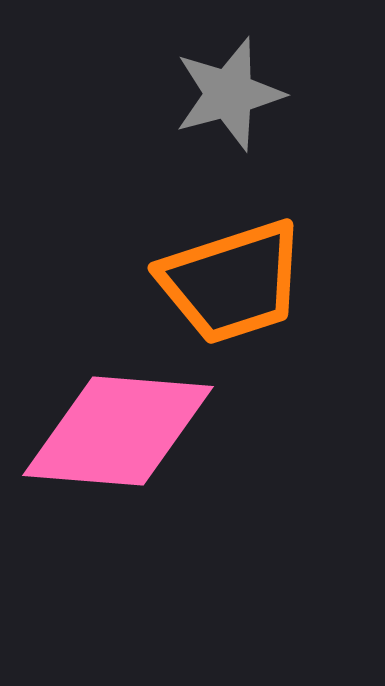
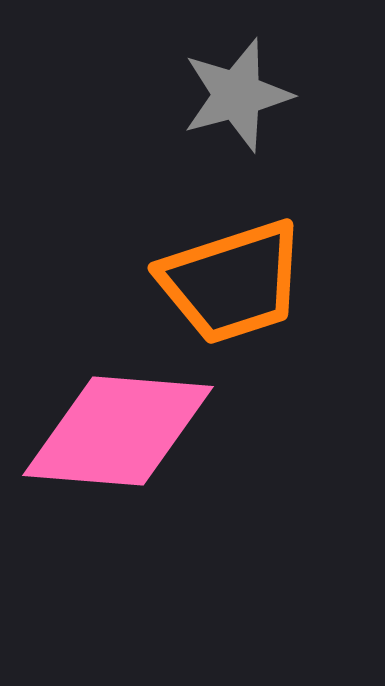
gray star: moved 8 px right, 1 px down
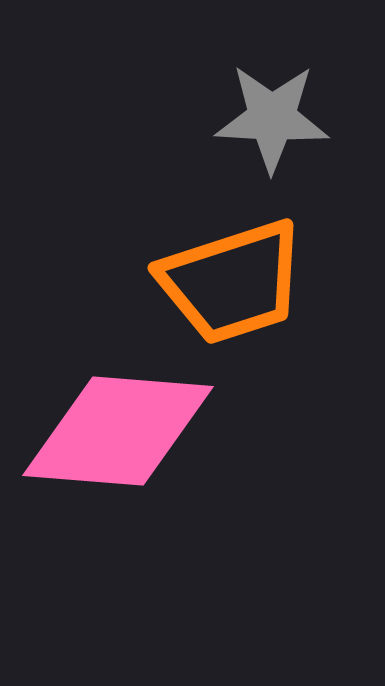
gray star: moved 35 px right, 23 px down; rotated 18 degrees clockwise
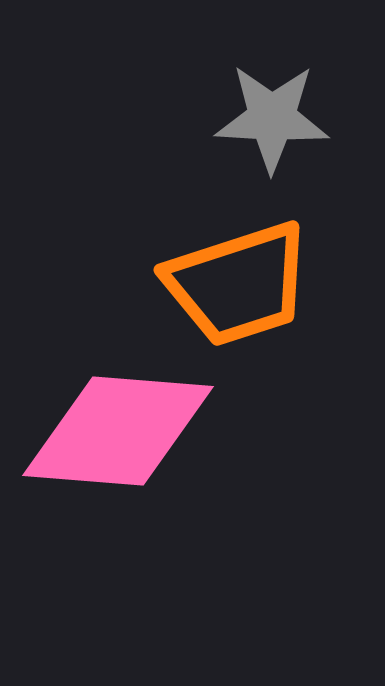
orange trapezoid: moved 6 px right, 2 px down
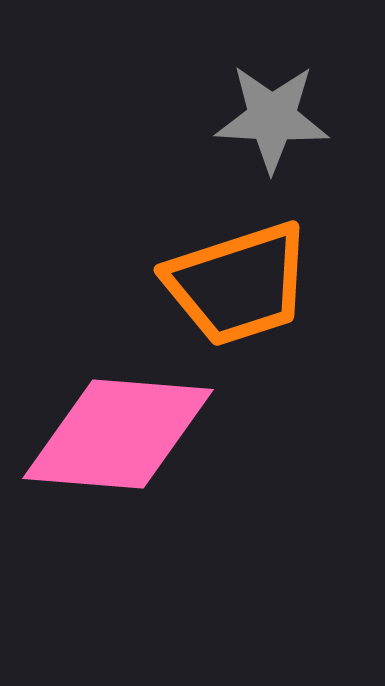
pink diamond: moved 3 px down
